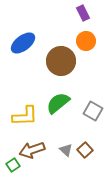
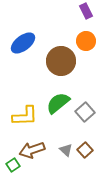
purple rectangle: moved 3 px right, 2 px up
gray square: moved 8 px left, 1 px down; rotated 18 degrees clockwise
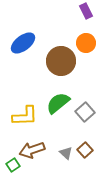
orange circle: moved 2 px down
gray triangle: moved 3 px down
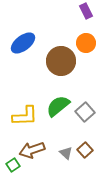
green semicircle: moved 3 px down
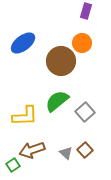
purple rectangle: rotated 42 degrees clockwise
orange circle: moved 4 px left
green semicircle: moved 1 px left, 5 px up
